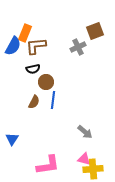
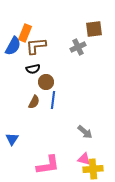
brown square: moved 1 px left, 2 px up; rotated 12 degrees clockwise
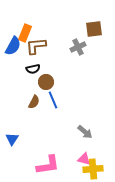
blue line: rotated 30 degrees counterclockwise
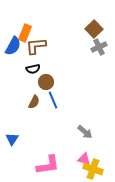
brown square: rotated 36 degrees counterclockwise
gray cross: moved 21 px right
yellow cross: rotated 24 degrees clockwise
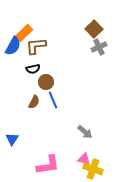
orange rectangle: moved 1 px left; rotated 24 degrees clockwise
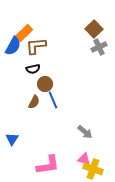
brown circle: moved 1 px left, 2 px down
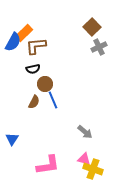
brown square: moved 2 px left, 2 px up
blue semicircle: moved 4 px up
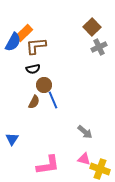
brown circle: moved 1 px left, 1 px down
yellow cross: moved 7 px right
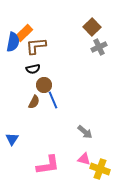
blue semicircle: rotated 18 degrees counterclockwise
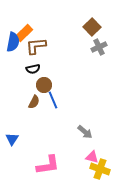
pink triangle: moved 8 px right, 2 px up
